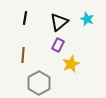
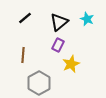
black line: rotated 40 degrees clockwise
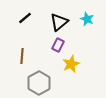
brown line: moved 1 px left, 1 px down
